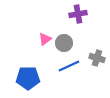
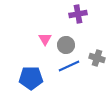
pink triangle: rotated 24 degrees counterclockwise
gray circle: moved 2 px right, 2 px down
blue pentagon: moved 3 px right
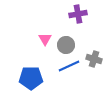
gray cross: moved 3 px left, 1 px down
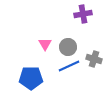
purple cross: moved 5 px right
pink triangle: moved 5 px down
gray circle: moved 2 px right, 2 px down
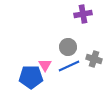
pink triangle: moved 21 px down
blue pentagon: moved 1 px up
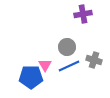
gray circle: moved 1 px left
gray cross: moved 1 px down
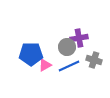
purple cross: moved 4 px left, 24 px down
pink triangle: rotated 32 degrees clockwise
blue pentagon: moved 23 px up
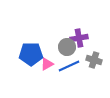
pink triangle: moved 2 px right, 1 px up
